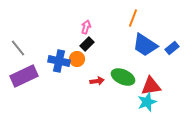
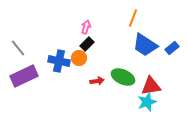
orange circle: moved 2 px right, 1 px up
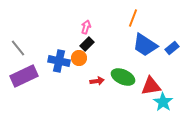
cyan star: moved 16 px right; rotated 18 degrees counterclockwise
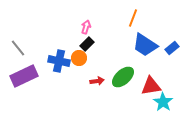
green ellipse: rotated 65 degrees counterclockwise
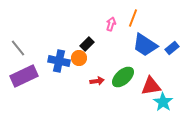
pink arrow: moved 25 px right, 3 px up
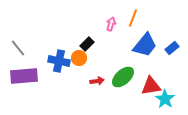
blue trapezoid: rotated 84 degrees counterclockwise
purple rectangle: rotated 20 degrees clockwise
cyan star: moved 2 px right, 3 px up
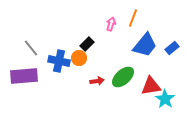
gray line: moved 13 px right
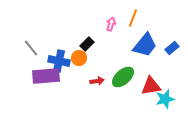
purple rectangle: moved 22 px right
cyan star: rotated 24 degrees clockwise
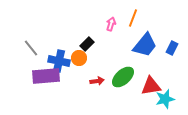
blue rectangle: rotated 24 degrees counterclockwise
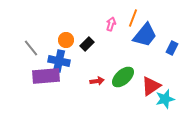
blue trapezoid: moved 10 px up
orange circle: moved 13 px left, 18 px up
red triangle: rotated 25 degrees counterclockwise
